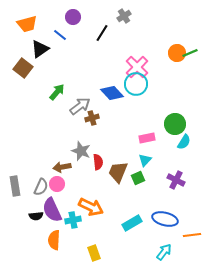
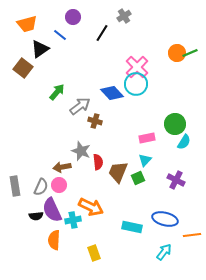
brown cross: moved 3 px right, 3 px down; rotated 32 degrees clockwise
pink circle: moved 2 px right, 1 px down
cyan rectangle: moved 4 px down; rotated 42 degrees clockwise
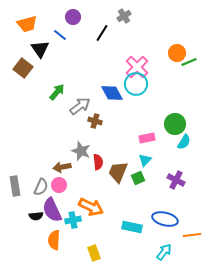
black triangle: rotated 30 degrees counterclockwise
green line: moved 1 px left, 9 px down
blue diamond: rotated 15 degrees clockwise
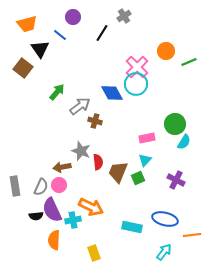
orange circle: moved 11 px left, 2 px up
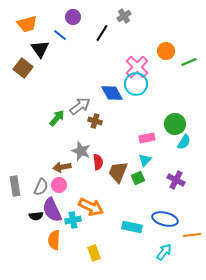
green arrow: moved 26 px down
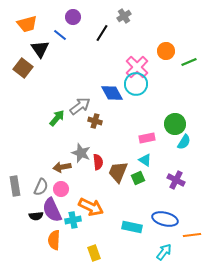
gray star: moved 2 px down
cyan triangle: rotated 40 degrees counterclockwise
pink circle: moved 2 px right, 4 px down
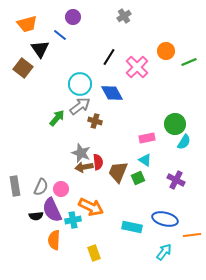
black line: moved 7 px right, 24 px down
cyan circle: moved 56 px left
brown arrow: moved 22 px right
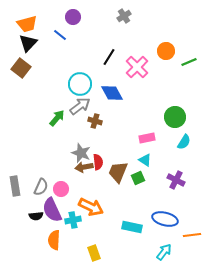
black triangle: moved 12 px left, 6 px up; rotated 18 degrees clockwise
brown square: moved 2 px left
green circle: moved 7 px up
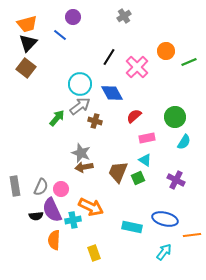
brown square: moved 5 px right
red semicircle: moved 36 px right, 46 px up; rotated 126 degrees counterclockwise
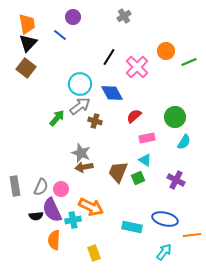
orange trapezoid: rotated 85 degrees counterclockwise
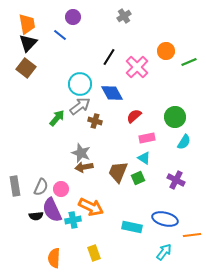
cyan triangle: moved 1 px left, 2 px up
orange semicircle: moved 18 px down
